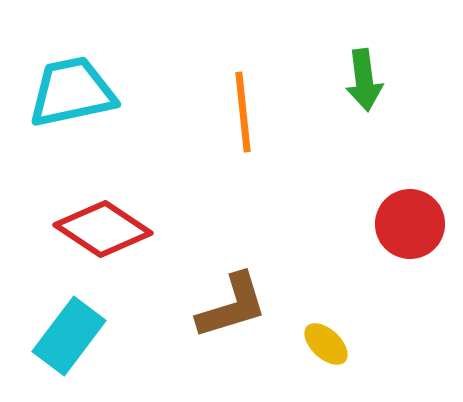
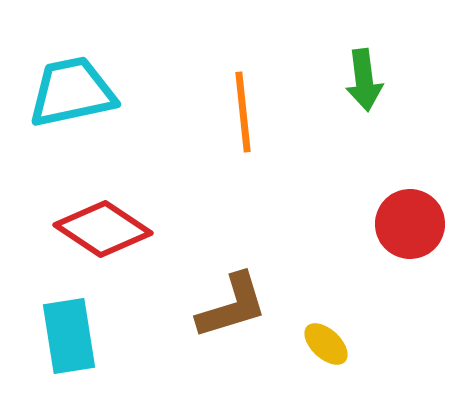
cyan rectangle: rotated 46 degrees counterclockwise
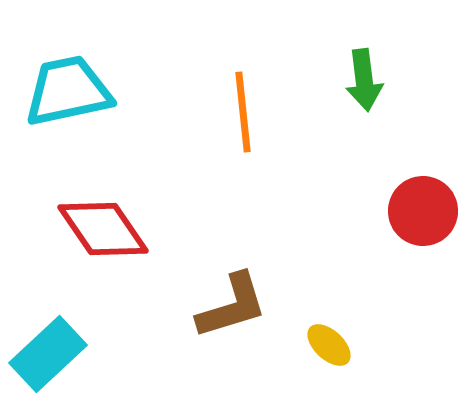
cyan trapezoid: moved 4 px left, 1 px up
red circle: moved 13 px right, 13 px up
red diamond: rotated 22 degrees clockwise
cyan rectangle: moved 21 px left, 18 px down; rotated 56 degrees clockwise
yellow ellipse: moved 3 px right, 1 px down
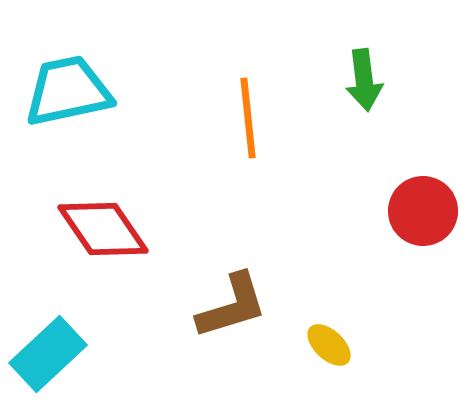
orange line: moved 5 px right, 6 px down
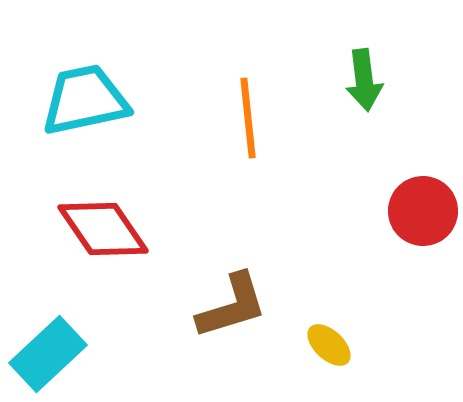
cyan trapezoid: moved 17 px right, 9 px down
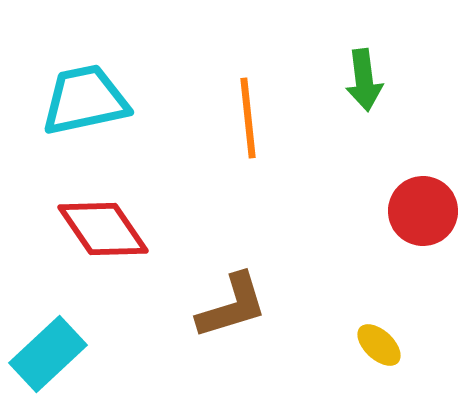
yellow ellipse: moved 50 px right
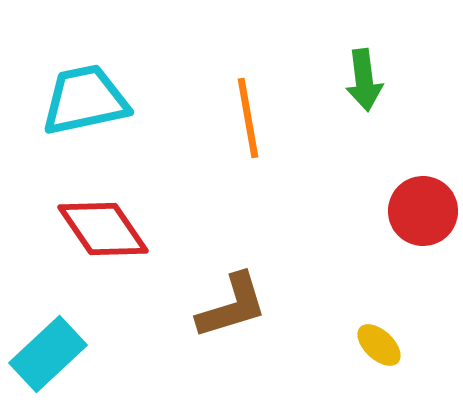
orange line: rotated 4 degrees counterclockwise
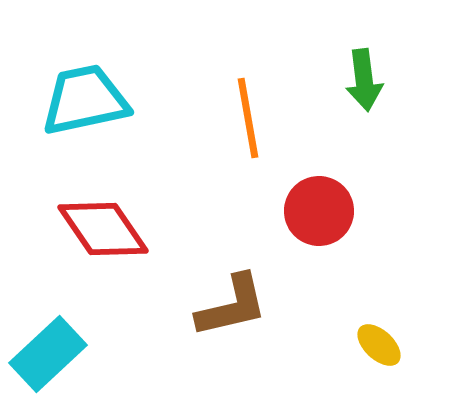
red circle: moved 104 px left
brown L-shape: rotated 4 degrees clockwise
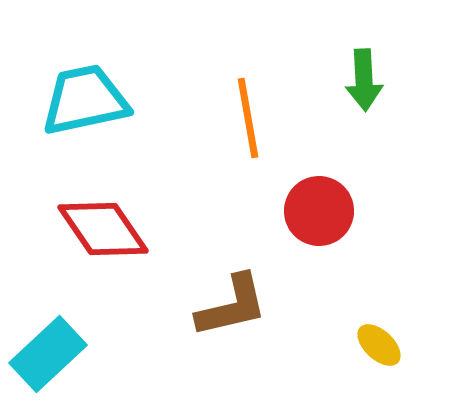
green arrow: rotated 4 degrees clockwise
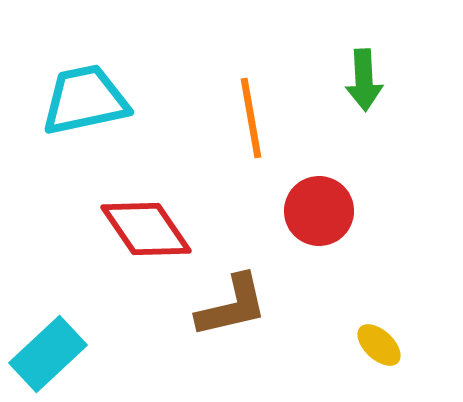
orange line: moved 3 px right
red diamond: moved 43 px right
